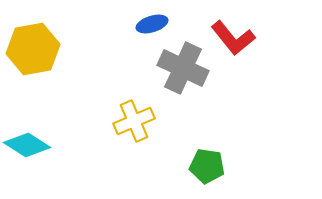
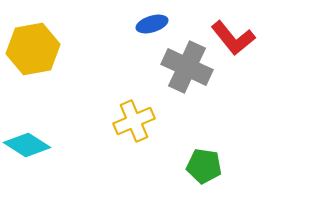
gray cross: moved 4 px right, 1 px up
green pentagon: moved 3 px left
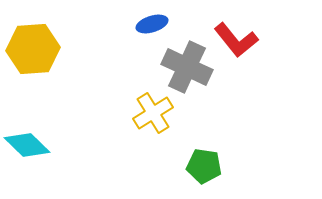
red L-shape: moved 3 px right, 2 px down
yellow hexagon: rotated 6 degrees clockwise
yellow cross: moved 19 px right, 8 px up; rotated 9 degrees counterclockwise
cyan diamond: rotated 12 degrees clockwise
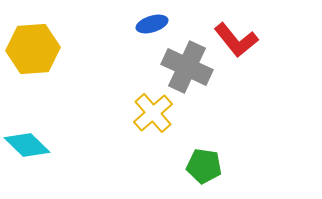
yellow cross: rotated 9 degrees counterclockwise
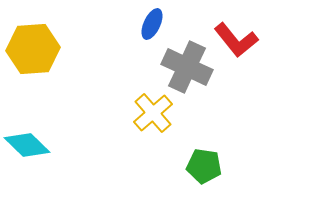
blue ellipse: rotated 48 degrees counterclockwise
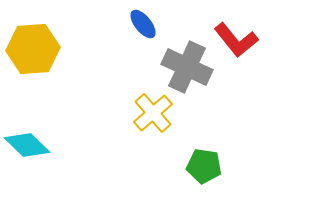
blue ellipse: moved 9 px left; rotated 64 degrees counterclockwise
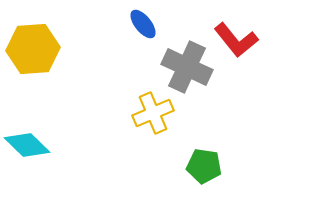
yellow cross: rotated 18 degrees clockwise
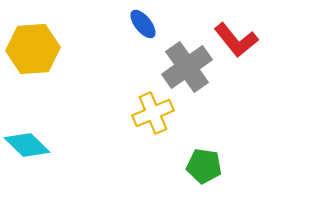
gray cross: rotated 30 degrees clockwise
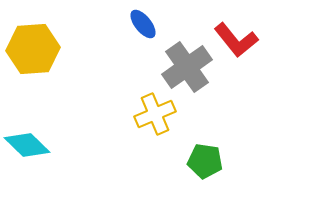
yellow cross: moved 2 px right, 1 px down
green pentagon: moved 1 px right, 5 px up
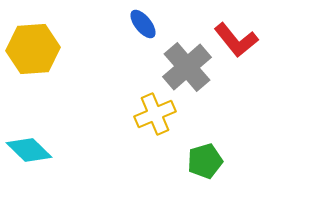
gray cross: rotated 6 degrees counterclockwise
cyan diamond: moved 2 px right, 5 px down
green pentagon: rotated 24 degrees counterclockwise
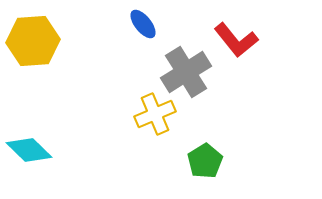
yellow hexagon: moved 8 px up
gray cross: moved 1 px left, 5 px down; rotated 9 degrees clockwise
green pentagon: rotated 16 degrees counterclockwise
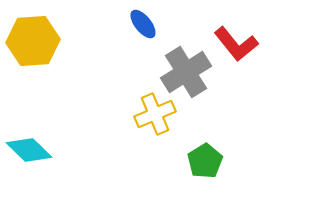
red L-shape: moved 4 px down
